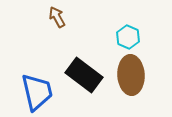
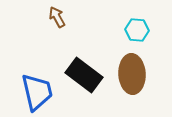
cyan hexagon: moved 9 px right, 7 px up; rotated 20 degrees counterclockwise
brown ellipse: moved 1 px right, 1 px up
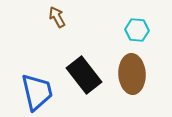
black rectangle: rotated 15 degrees clockwise
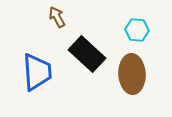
black rectangle: moved 3 px right, 21 px up; rotated 9 degrees counterclockwise
blue trapezoid: moved 20 px up; rotated 9 degrees clockwise
